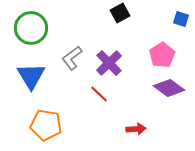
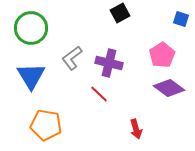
purple cross: rotated 32 degrees counterclockwise
red arrow: rotated 78 degrees clockwise
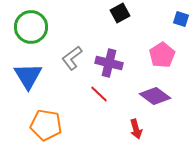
green circle: moved 1 px up
blue triangle: moved 3 px left
purple diamond: moved 14 px left, 8 px down
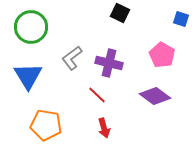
black square: rotated 36 degrees counterclockwise
pink pentagon: rotated 10 degrees counterclockwise
red line: moved 2 px left, 1 px down
red arrow: moved 32 px left, 1 px up
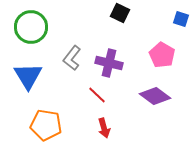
gray L-shape: rotated 15 degrees counterclockwise
